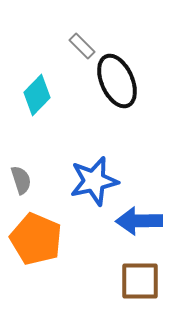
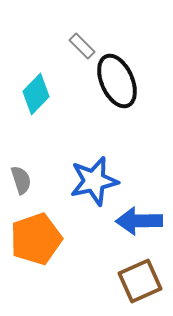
cyan diamond: moved 1 px left, 1 px up
orange pentagon: rotated 30 degrees clockwise
brown square: rotated 24 degrees counterclockwise
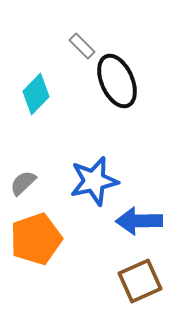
gray semicircle: moved 2 px right, 3 px down; rotated 116 degrees counterclockwise
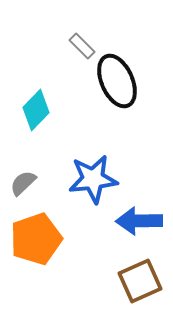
cyan diamond: moved 16 px down
blue star: moved 1 px left, 2 px up; rotated 6 degrees clockwise
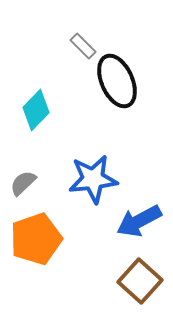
gray rectangle: moved 1 px right
blue arrow: rotated 27 degrees counterclockwise
brown square: rotated 24 degrees counterclockwise
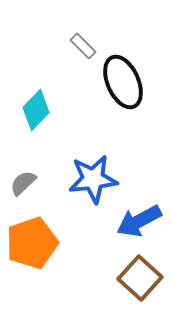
black ellipse: moved 6 px right, 1 px down
orange pentagon: moved 4 px left, 4 px down
brown square: moved 3 px up
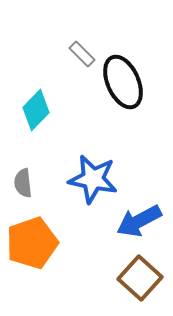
gray rectangle: moved 1 px left, 8 px down
blue star: rotated 18 degrees clockwise
gray semicircle: rotated 52 degrees counterclockwise
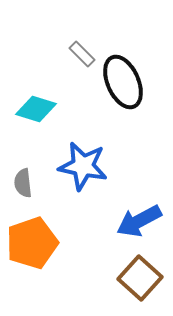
cyan diamond: moved 1 px up; rotated 63 degrees clockwise
blue star: moved 10 px left, 13 px up
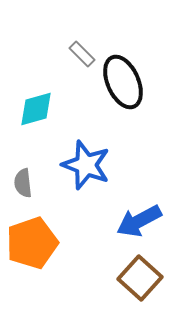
cyan diamond: rotated 33 degrees counterclockwise
blue star: moved 3 px right, 1 px up; rotated 9 degrees clockwise
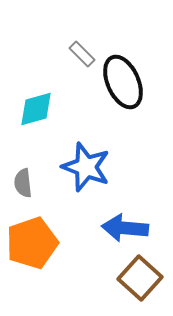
blue star: moved 2 px down
blue arrow: moved 14 px left, 7 px down; rotated 33 degrees clockwise
